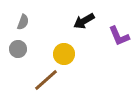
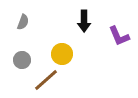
black arrow: rotated 60 degrees counterclockwise
gray circle: moved 4 px right, 11 px down
yellow circle: moved 2 px left
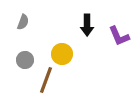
black arrow: moved 3 px right, 4 px down
gray circle: moved 3 px right
brown line: rotated 28 degrees counterclockwise
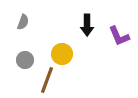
brown line: moved 1 px right
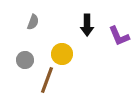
gray semicircle: moved 10 px right
